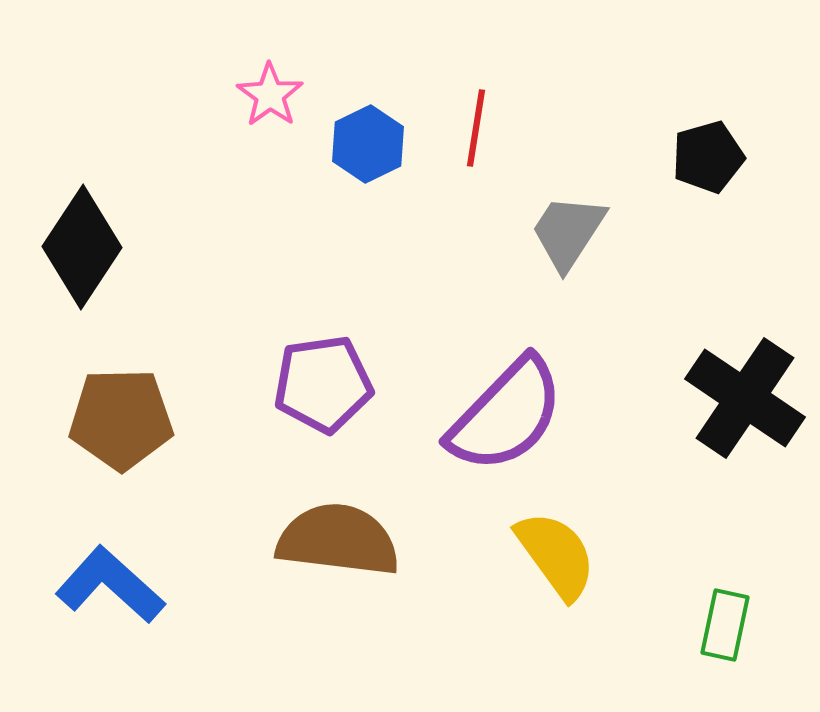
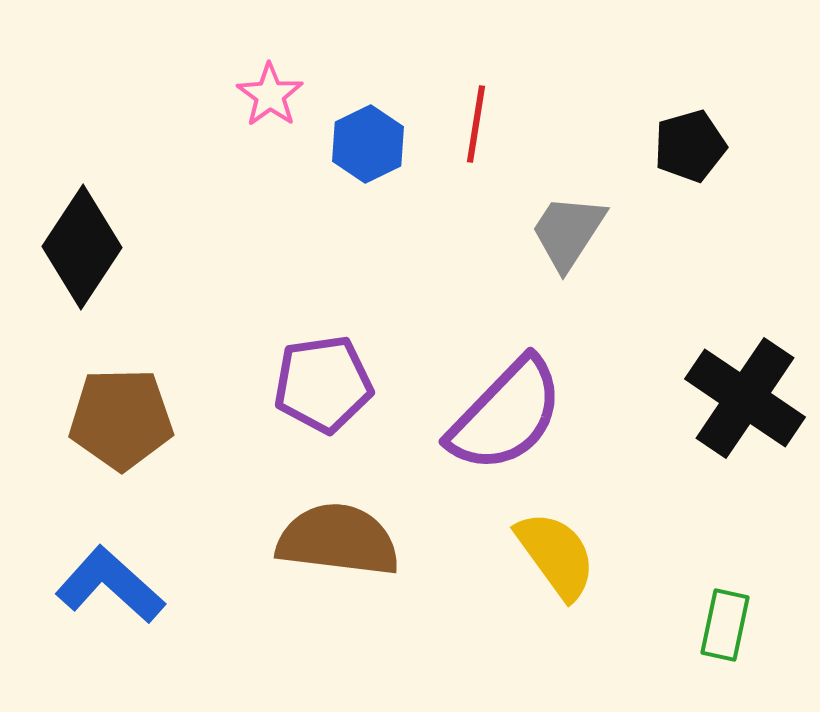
red line: moved 4 px up
black pentagon: moved 18 px left, 11 px up
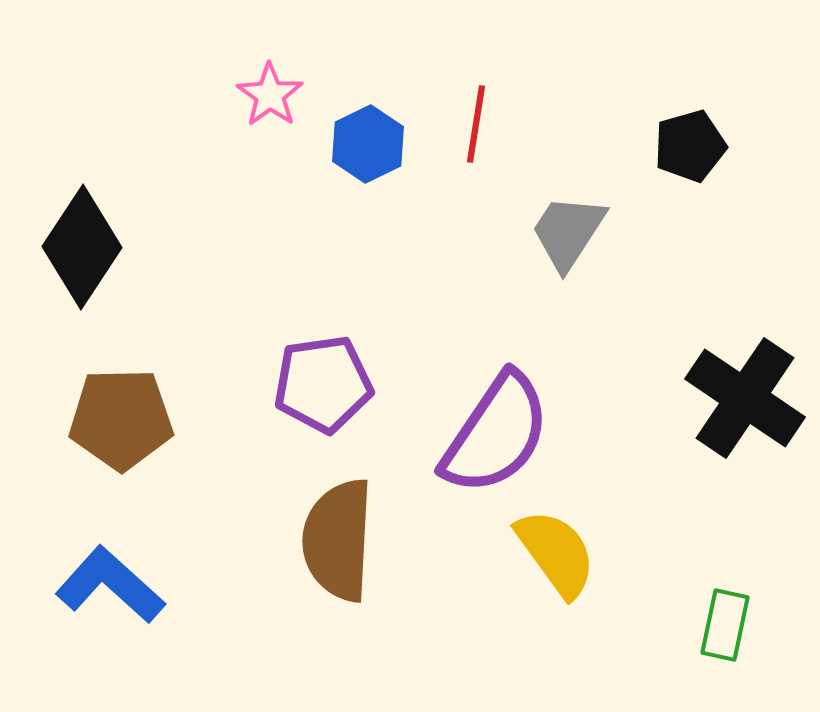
purple semicircle: moved 10 px left, 19 px down; rotated 10 degrees counterclockwise
brown semicircle: rotated 94 degrees counterclockwise
yellow semicircle: moved 2 px up
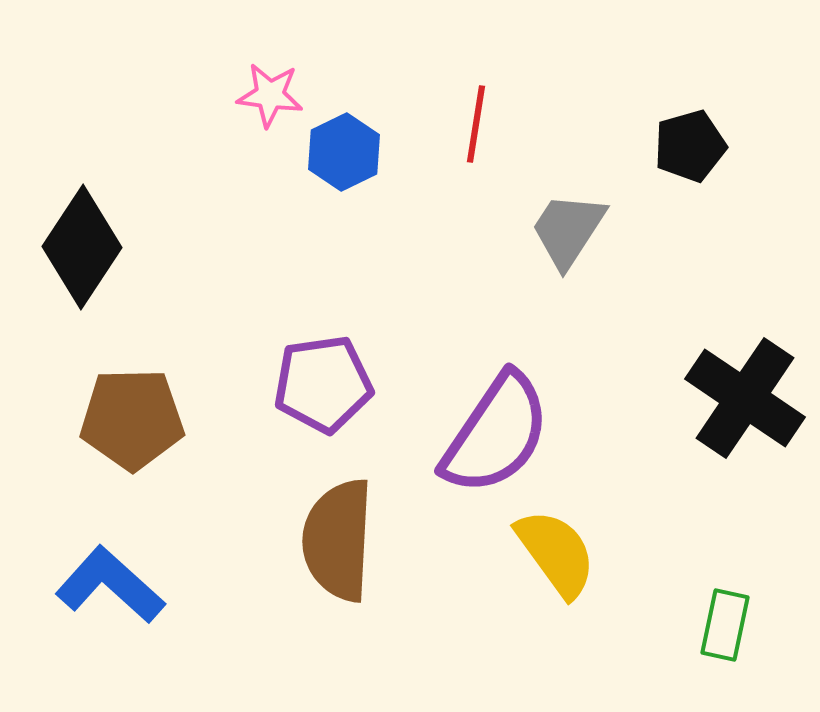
pink star: rotated 28 degrees counterclockwise
blue hexagon: moved 24 px left, 8 px down
gray trapezoid: moved 2 px up
brown pentagon: moved 11 px right
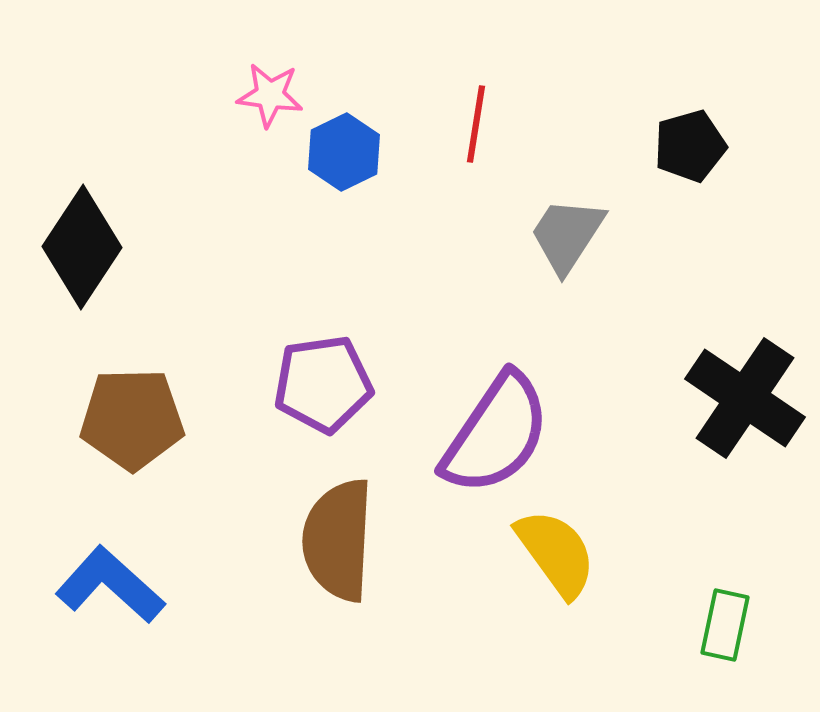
gray trapezoid: moved 1 px left, 5 px down
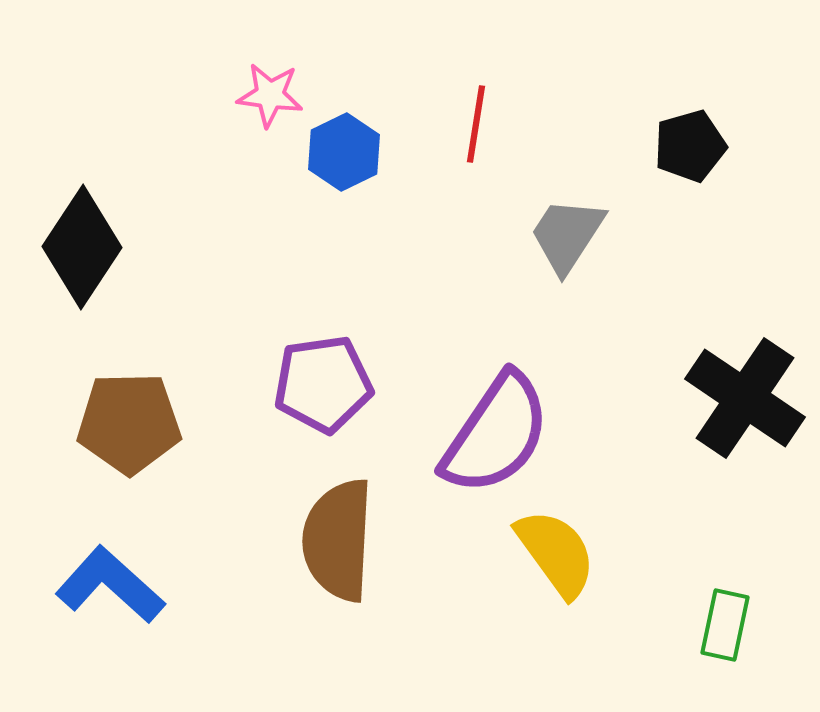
brown pentagon: moved 3 px left, 4 px down
